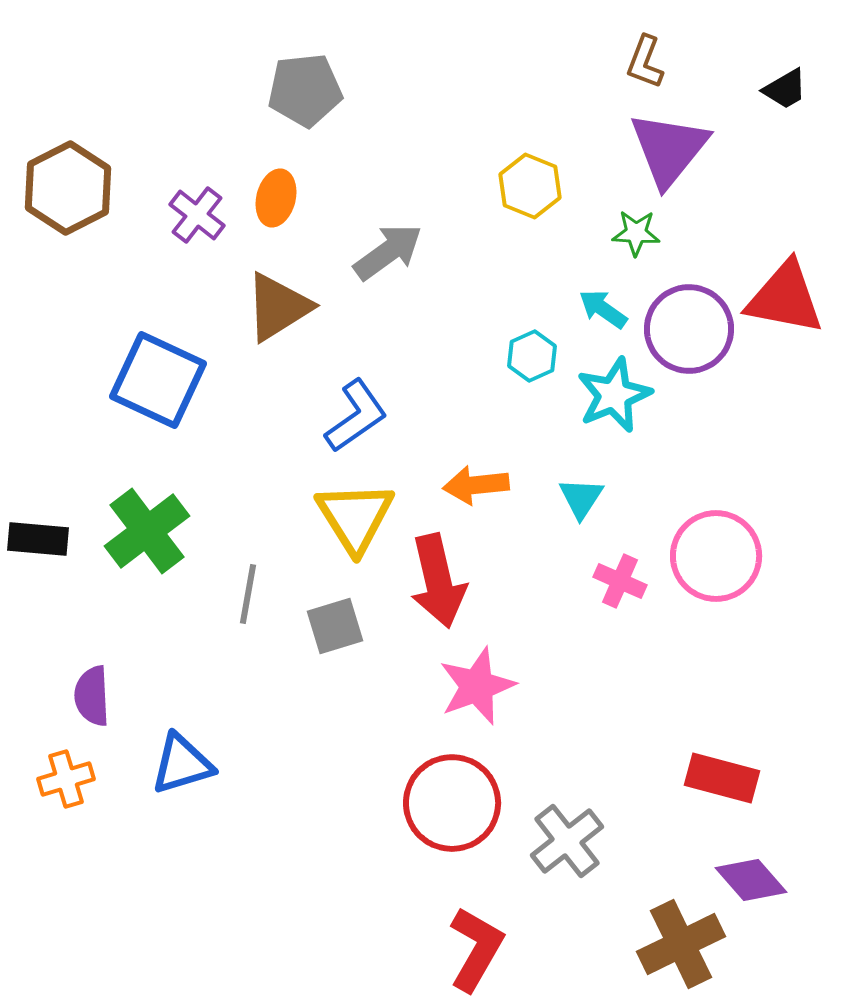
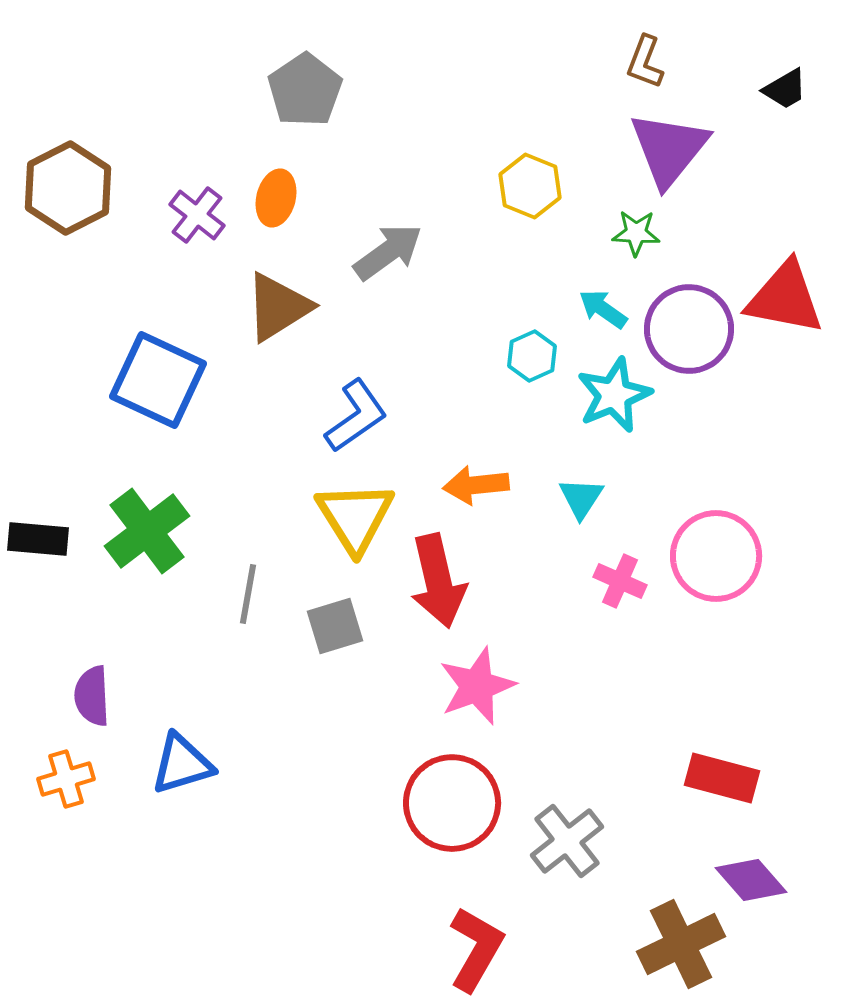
gray pentagon: rotated 28 degrees counterclockwise
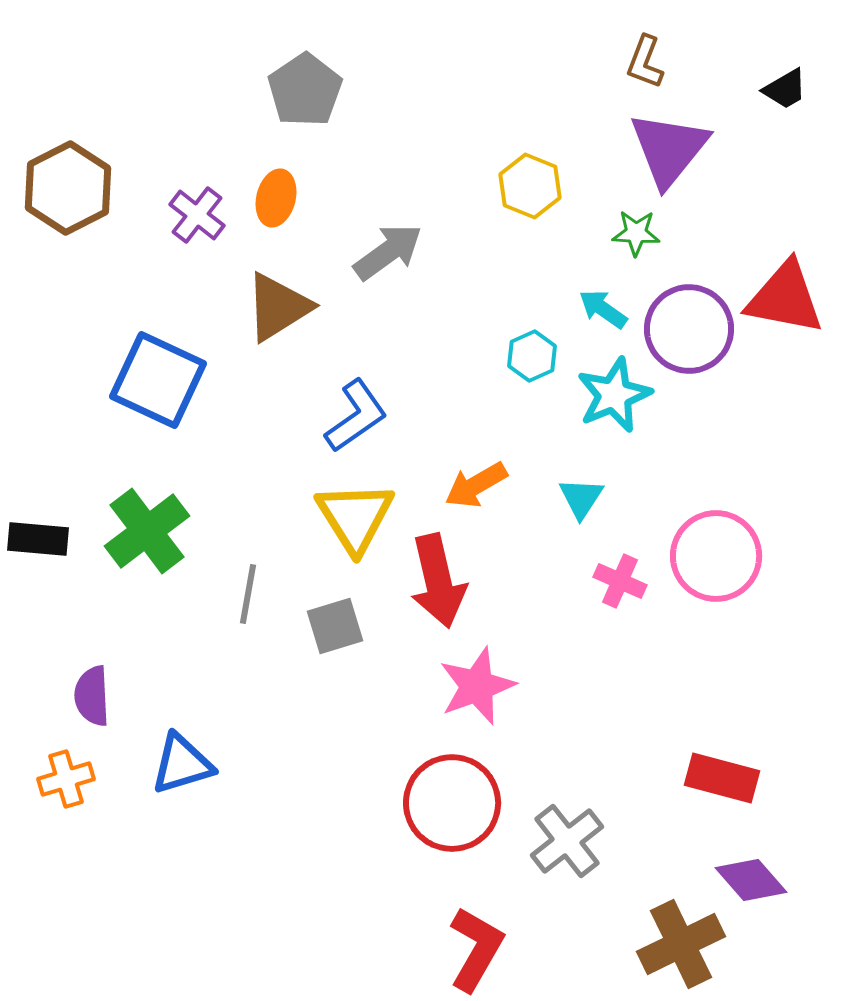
orange arrow: rotated 24 degrees counterclockwise
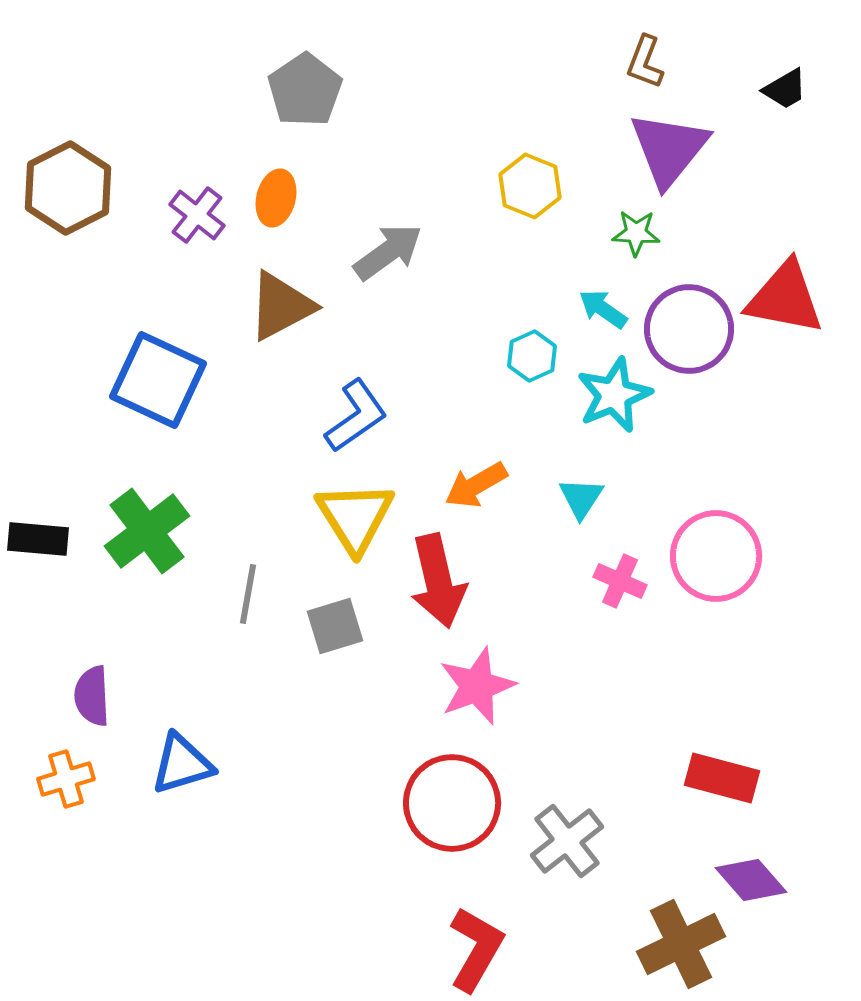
brown triangle: moved 3 px right, 1 px up; rotated 4 degrees clockwise
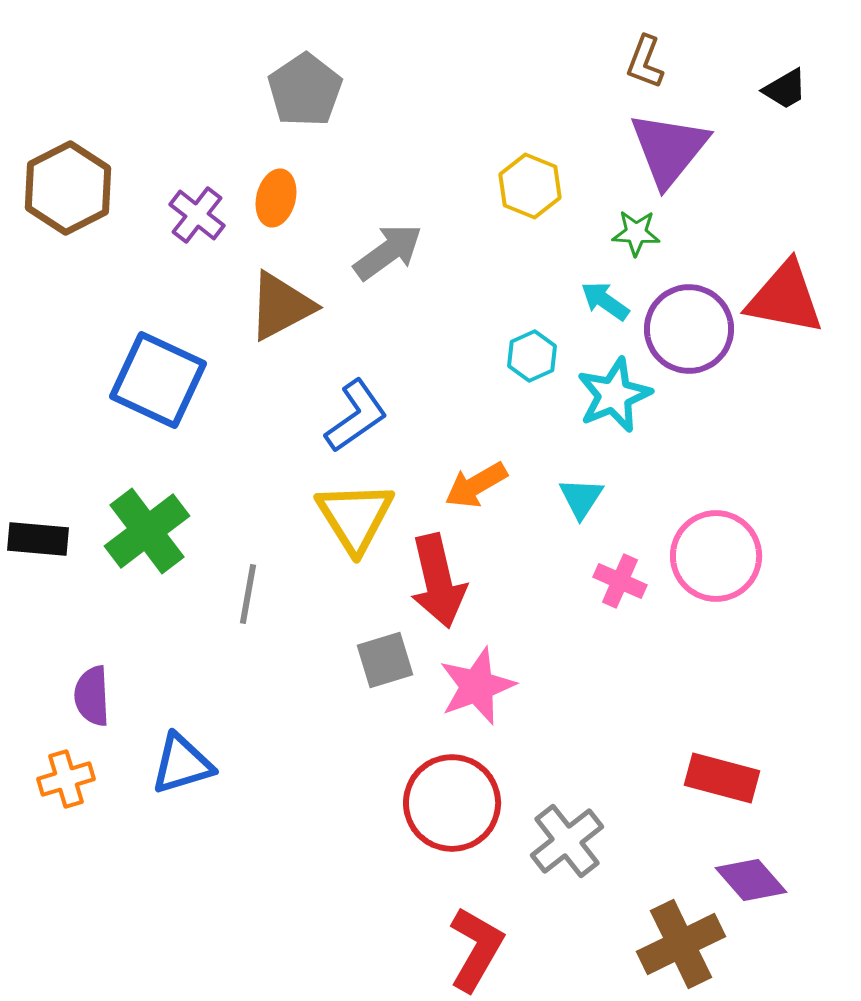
cyan arrow: moved 2 px right, 8 px up
gray square: moved 50 px right, 34 px down
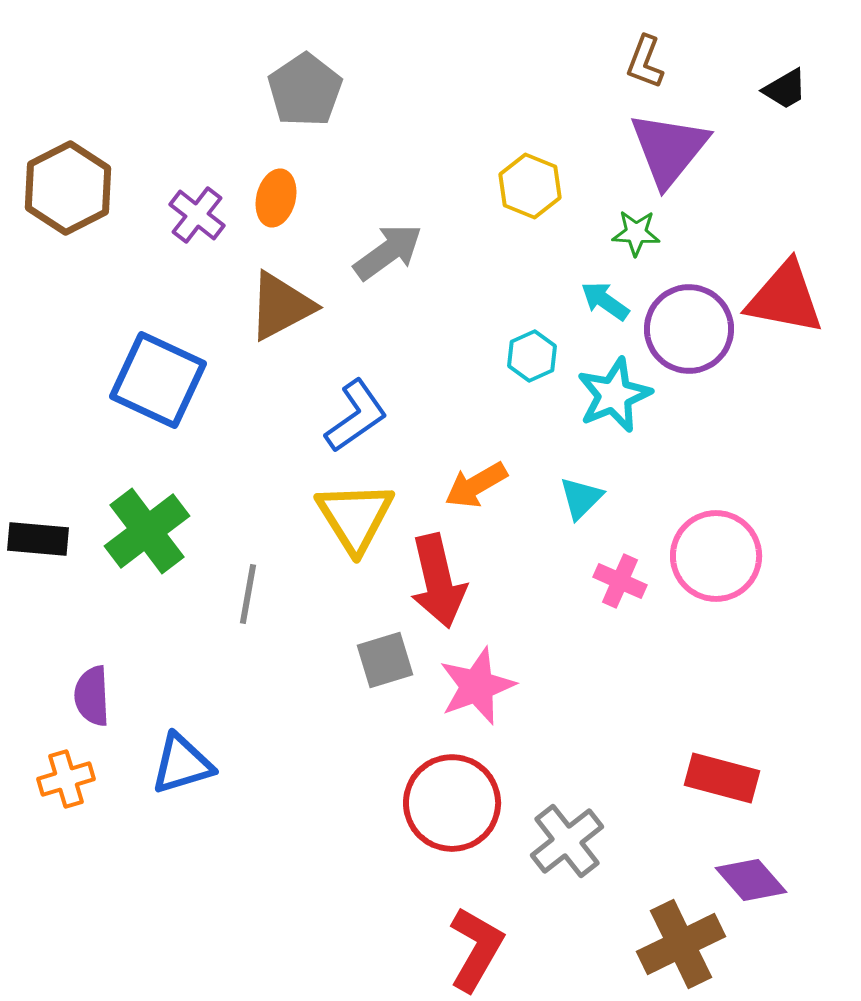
cyan triangle: rotated 12 degrees clockwise
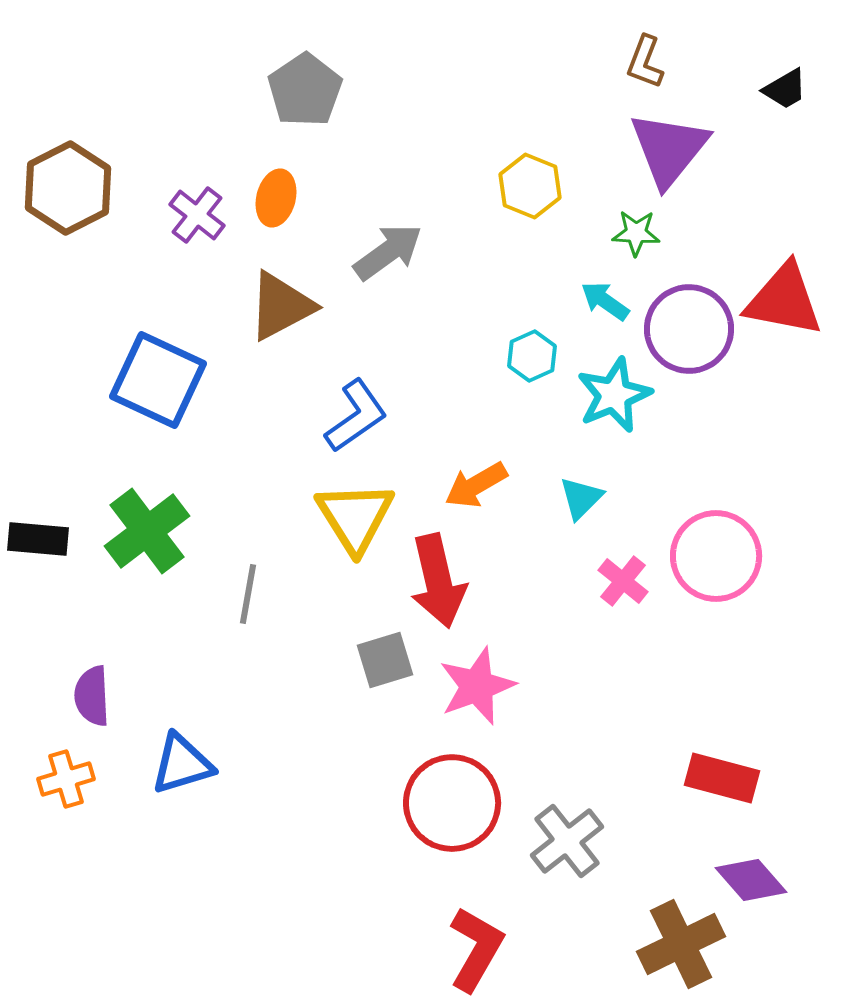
red triangle: moved 1 px left, 2 px down
pink cross: moved 3 px right; rotated 15 degrees clockwise
